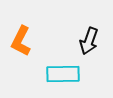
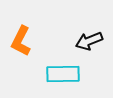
black arrow: rotated 48 degrees clockwise
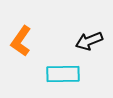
orange L-shape: rotated 8 degrees clockwise
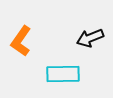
black arrow: moved 1 px right, 3 px up
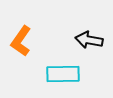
black arrow: moved 1 px left, 2 px down; rotated 32 degrees clockwise
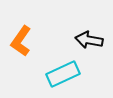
cyan rectangle: rotated 24 degrees counterclockwise
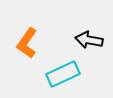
orange L-shape: moved 6 px right, 2 px down
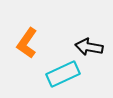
black arrow: moved 7 px down
